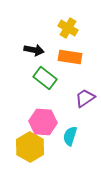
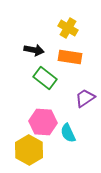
cyan semicircle: moved 2 px left, 3 px up; rotated 42 degrees counterclockwise
yellow hexagon: moved 1 px left, 3 px down
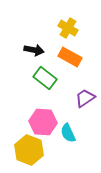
orange rectangle: rotated 20 degrees clockwise
yellow hexagon: rotated 8 degrees counterclockwise
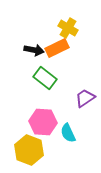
orange rectangle: moved 13 px left, 9 px up; rotated 55 degrees counterclockwise
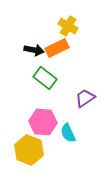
yellow cross: moved 2 px up
